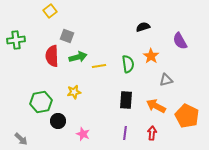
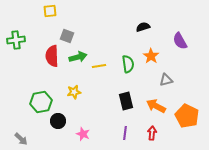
yellow square: rotated 32 degrees clockwise
black rectangle: moved 1 px down; rotated 18 degrees counterclockwise
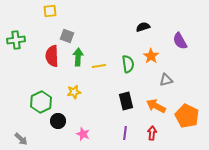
green arrow: rotated 72 degrees counterclockwise
green hexagon: rotated 15 degrees counterclockwise
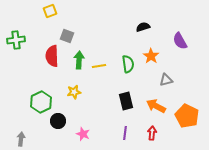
yellow square: rotated 16 degrees counterclockwise
green arrow: moved 1 px right, 3 px down
gray arrow: rotated 128 degrees counterclockwise
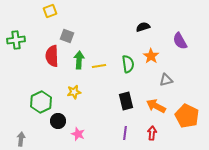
pink star: moved 5 px left
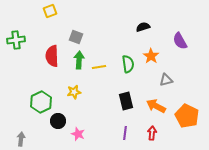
gray square: moved 9 px right, 1 px down
yellow line: moved 1 px down
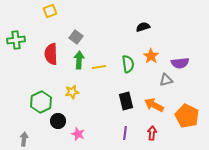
gray square: rotated 16 degrees clockwise
purple semicircle: moved 22 px down; rotated 66 degrees counterclockwise
red semicircle: moved 1 px left, 2 px up
yellow star: moved 2 px left
orange arrow: moved 2 px left, 1 px up
gray arrow: moved 3 px right
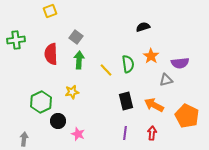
yellow line: moved 7 px right, 3 px down; rotated 56 degrees clockwise
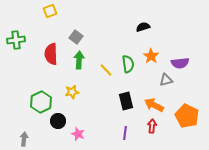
red arrow: moved 7 px up
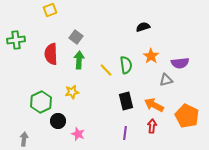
yellow square: moved 1 px up
green semicircle: moved 2 px left, 1 px down
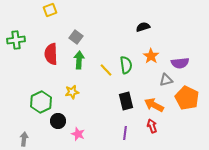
orange pentagon: moved 18 px up
red arrow: rotated 24 degrees counterclockwise
